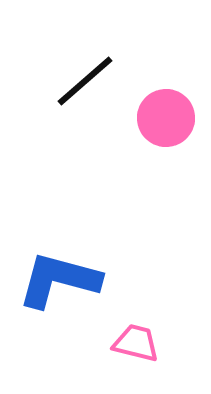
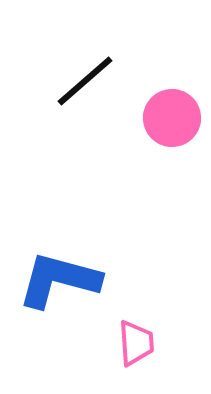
pink circle: moved 6 px right
pink trapezoid: rotated 72 degrees clockwise
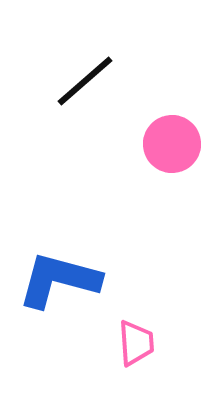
pink circle: moved 26 px down
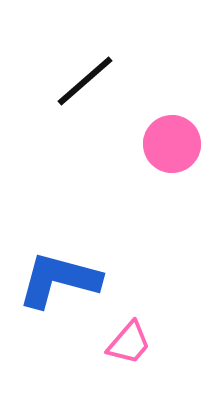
pink trapezoid: moved 7 px left; rotated 45 degrees clockwise
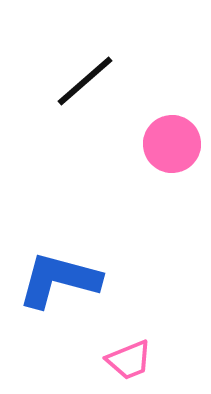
pink trapezoid: moved 17 px down; rotated 27 degrees clockwise
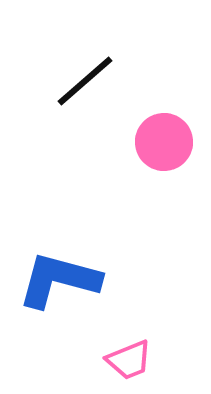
pink circle: moved 8 px left, 2 px up
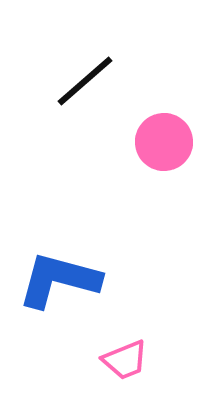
pink trapezoid: moved 4 px left
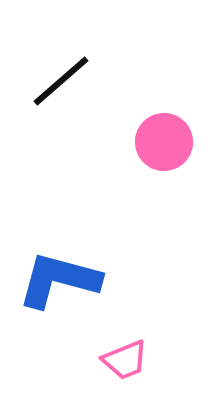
black line: moved 24 px left
